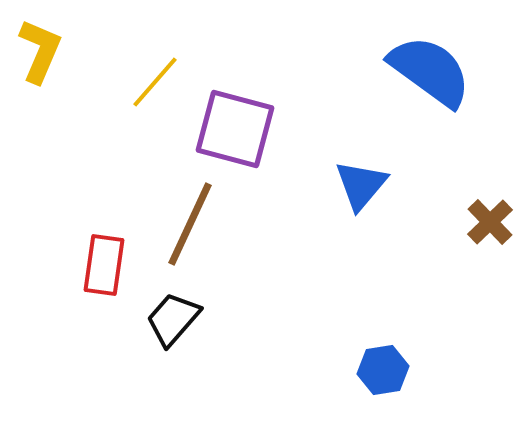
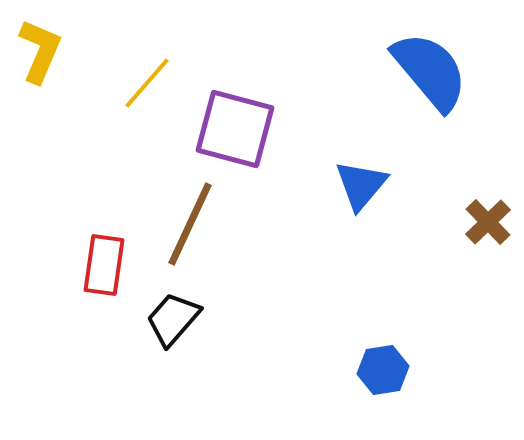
blue semicircle: rotated 14 degrees clockwise
yellow line: moved 8 px left, 1 px down
brown cross: moved 2 px left
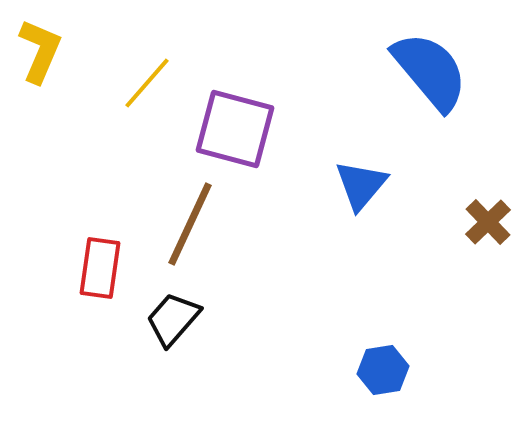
red rectangle: moved 4 px left, 3 px down
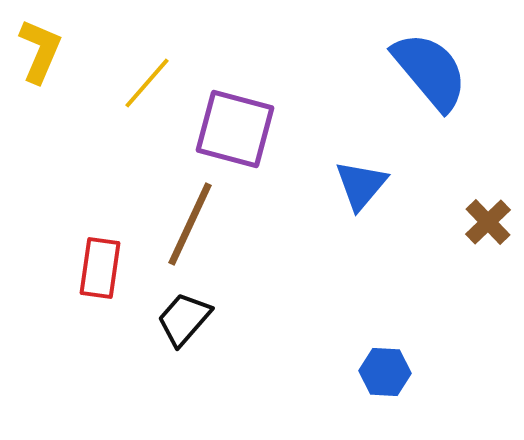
black trapezoid: moved 11 px right
blue hexagon: moved 2 px right, 2 px down; rotated 12 degrees clockwise
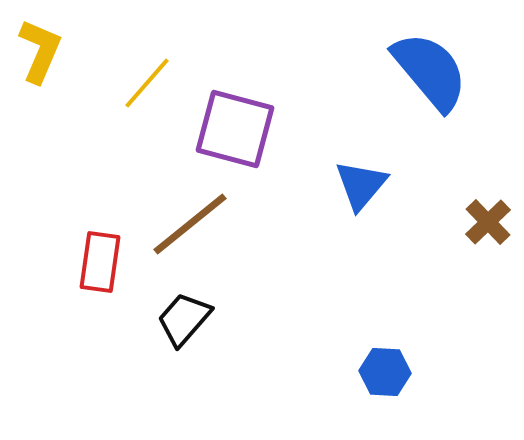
brown line: rotated 26 degrees clockwise
red rectangle: moved 6 px up
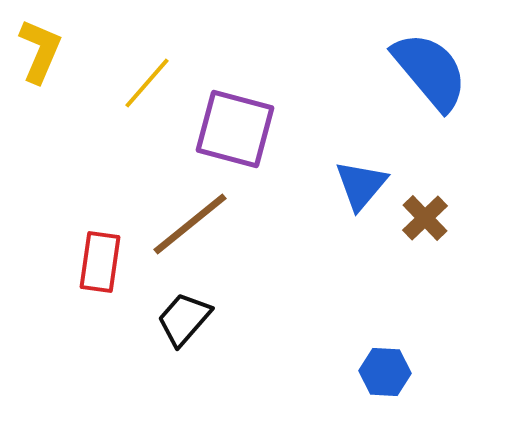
brown cross: moved 63 px left, 4 px up
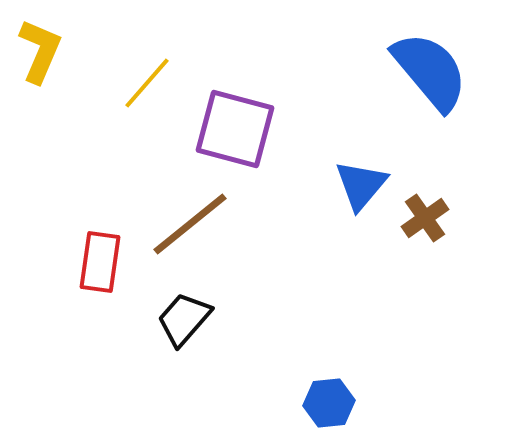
brown cross: rotated 9 degrees clockwise
blue hexagon: moved 56 px left, 31 px down; rotated 9 degrees counterclockwise
